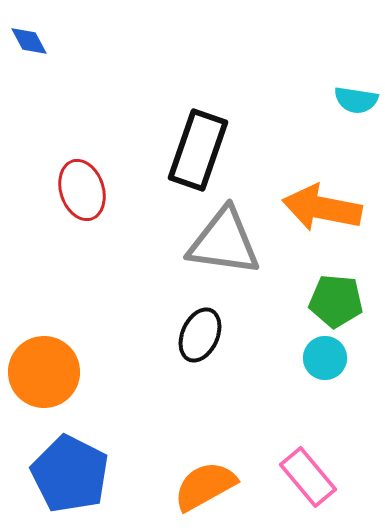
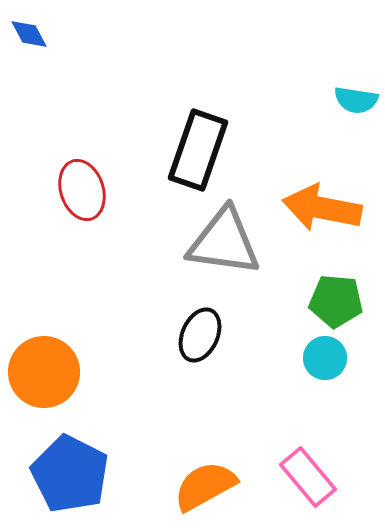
blue diamond: moved 7 px up
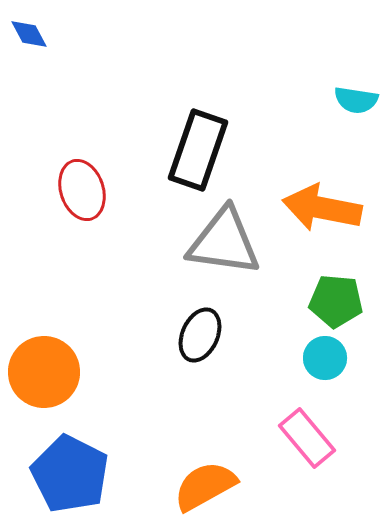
pink rectangle: moved 1 px left, 39 px up
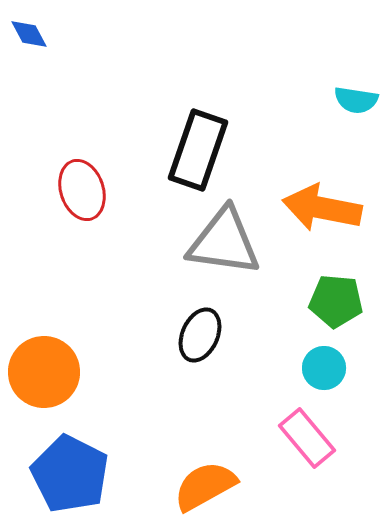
cyan circle: moved 1 px left, 10 px down
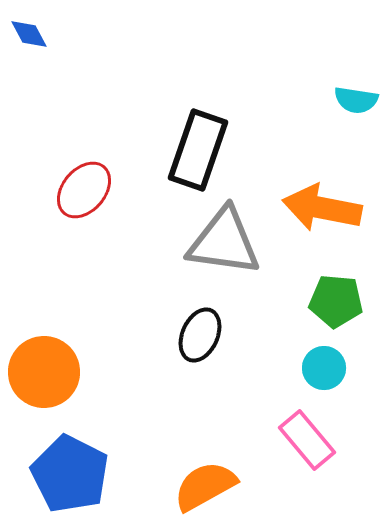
red ellipse: moved 2 px right; rotated 58 degrees clockwise
pink rectangle: moved 2 px down
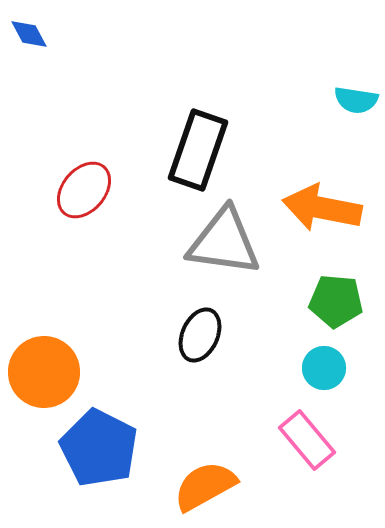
blue pentagon: moved 29 px right, 26 px up
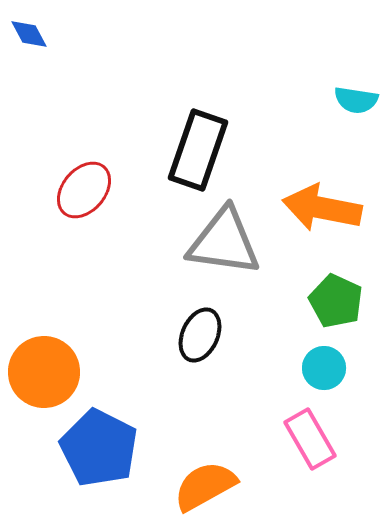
green pentagon: rotated 20 degrees clockwise
pink rectangle: moved 3 px right, 1 px up; rotated 10 degrees clockwise
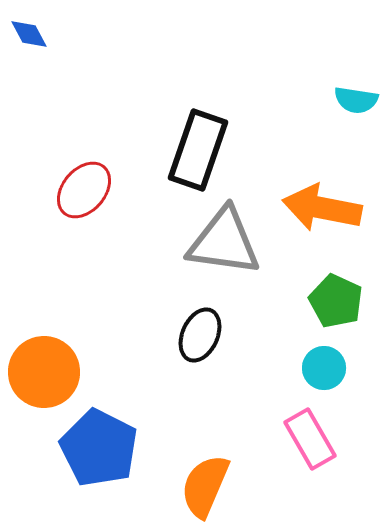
orange semicircle: rotated 38 degrees counterclockwise
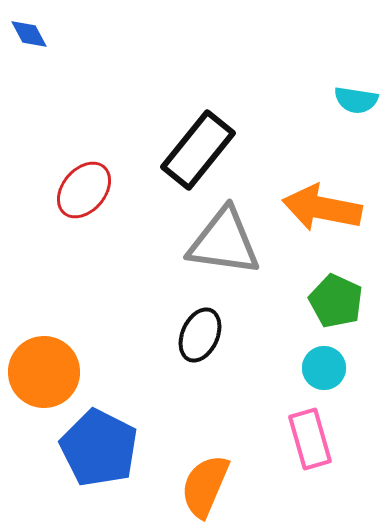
black rectangle: rotated 20 degrees clockwise
pink rectangle: rotated 14 degrees clockwise
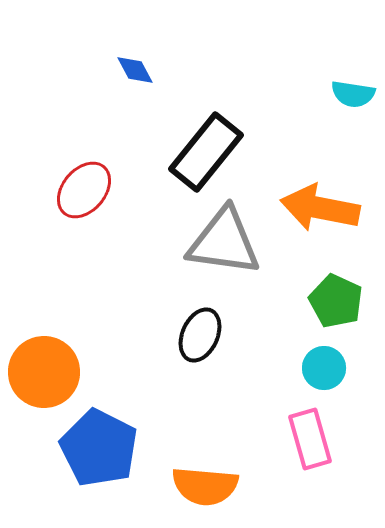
blue diamond: moved 106 px right, 36 px down
cyan semicircle: moved 3 px left, 6 px up
black rectangle: moved 8 px right, 2 px down
orange arrow: moved 2 px left
orange semicircle: rotated 108 degrees counterclockwise
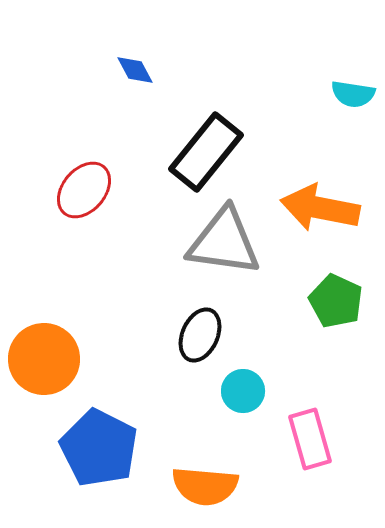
cyan circle: moved 81 px left, 23 px down
orange circle: moved 13 px up
